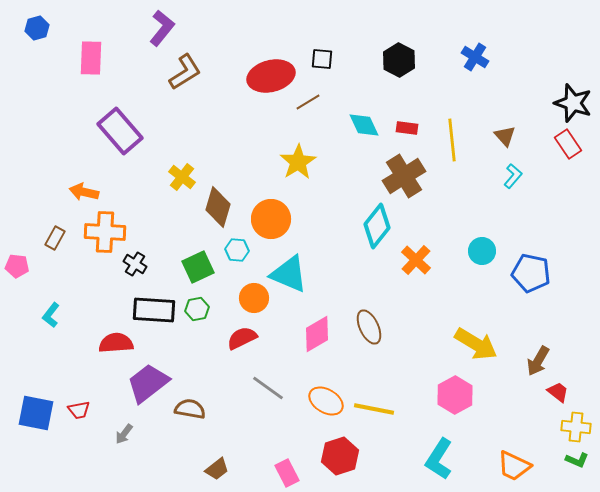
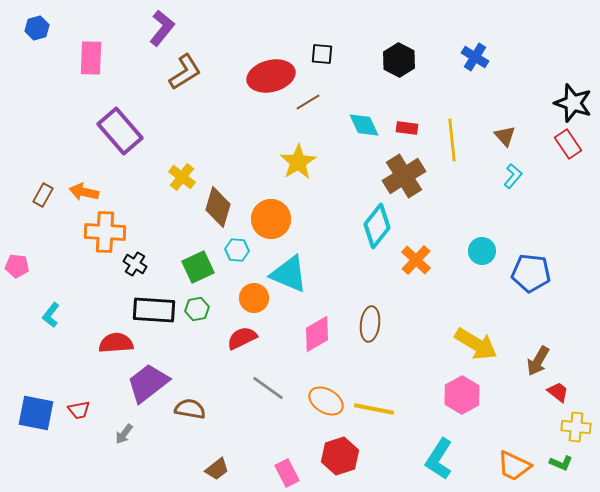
black square at (322, 59): moved 5 px up
brown rectangle at (55, 238): moved 12 px left, 43 px up
blue pentagon at (531, 273): rotated 6 degrees counterclockwise
brown ellipse at (369, 327): moved 1 px right, 3 px up; rotated 32 degrees clockwise
pink hexagon at (455, 395): moved 7 px right
green L-shape at (577, 460): moved 16 px left, 3 px down
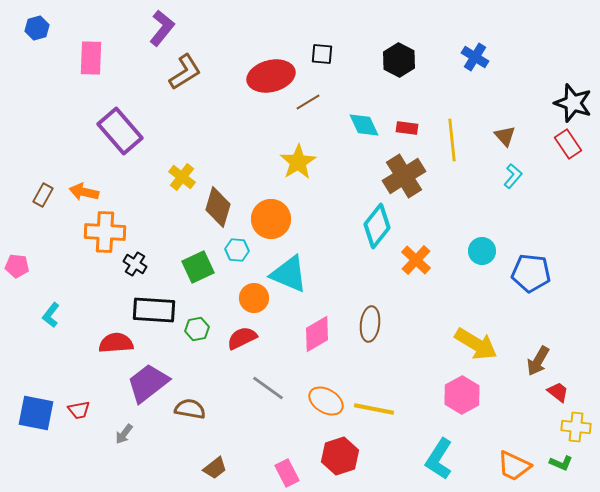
green hexagon at (197, 309): moved 20 px down
brown trapezoid at (217, 469): moved 2 px left, 1 px up
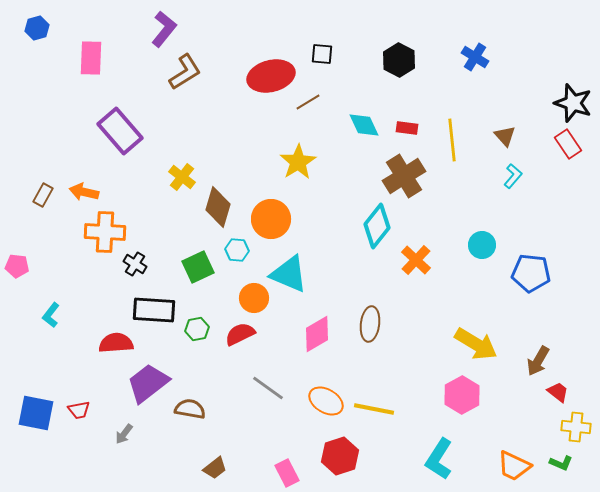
purple L-shape at (162, 28): moved 2 px right, 1 px down
cyan circle at (482, 251): moved 6 px up
red semicircle at (242, 338): moved 2 px left, 4 px up
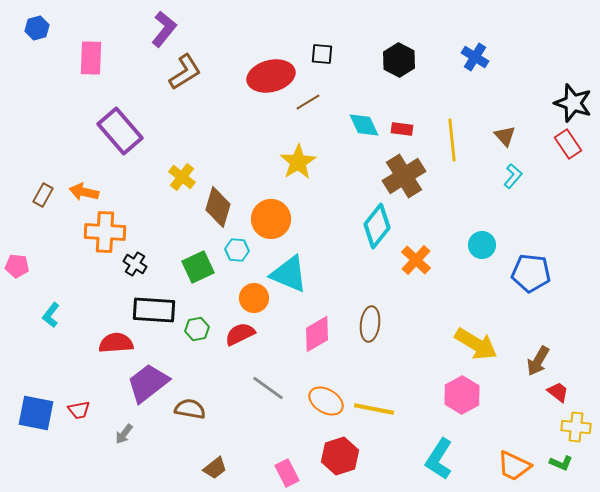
red rectangle at (407, 128): moved 5 px left, 1 px down
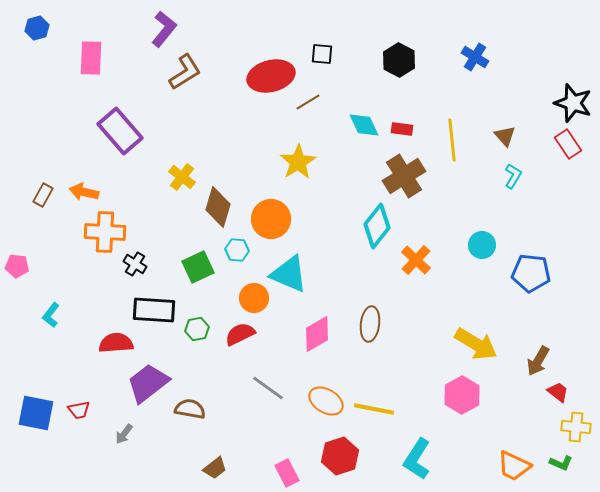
cyan L-shape at (513, 176): rotated 10 degrees counterclockwise
cyan L-shape at (439, 459): moved 22 px left
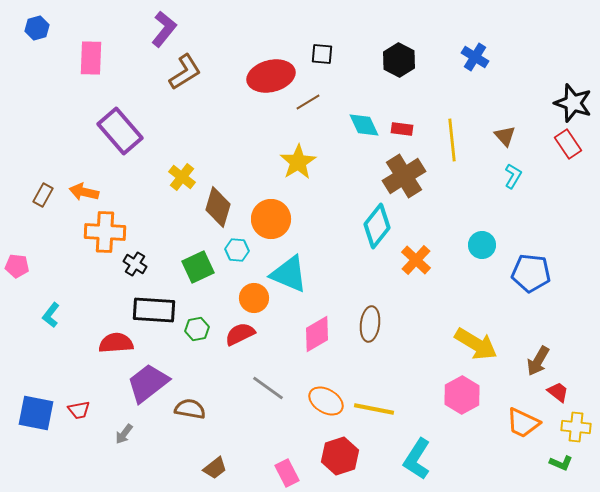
orange trapezoid at (514, 466): moved 9 px right, 43 px up
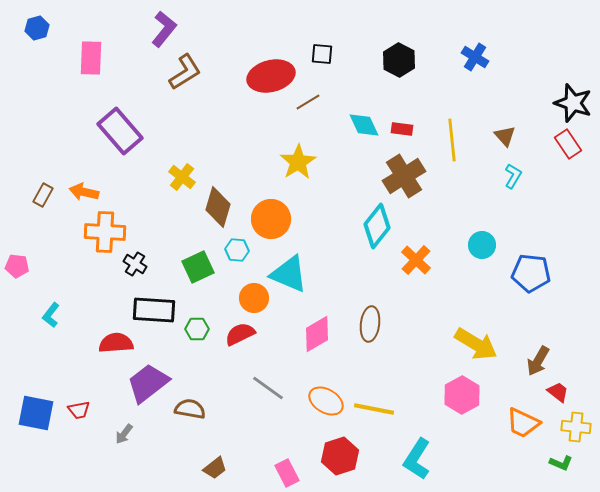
green hexagon at (197, 329): rotated 10 degrees clockwise
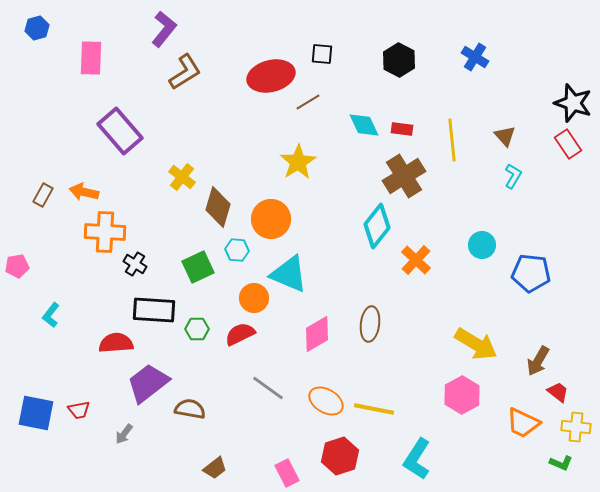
pink pentagon at (17, 266): rotated 15 degrees counterclockwise
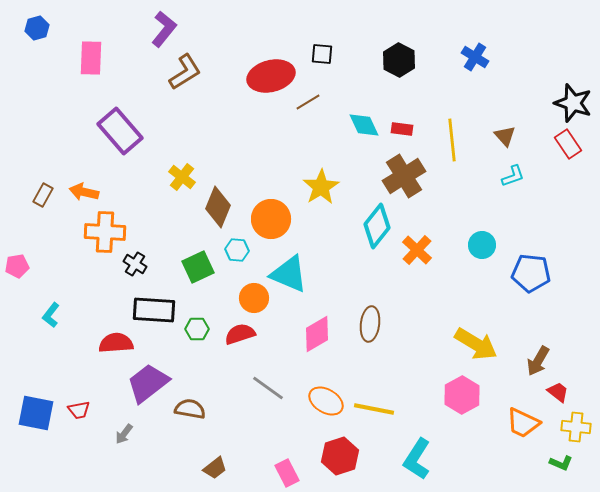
yellow star at (298, 162): moved 23 px right, 25 px down
cyan L-shape at (513, 176): rotated 40 degrees clockwise
brown diamond at (218, 207): rotated 6 degrees clockwise
orange cross at (416, 260): moved 1 px right, 10 px up
red semicircle at (240, 334): rotated 8 degrees clockwise
